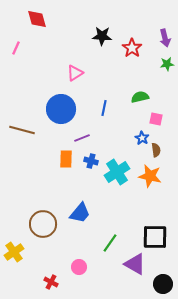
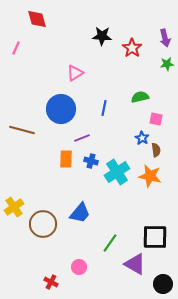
yellow cross: moved 45 px up
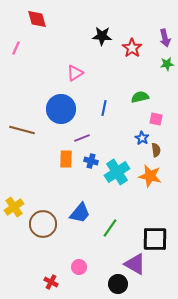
black square: moved 2 px down
green line: moved 15 px up
black circle: moved 45 px left
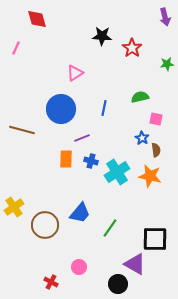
purple arrow: moved 21 px up
brown circle: moved 2 px right, 1 px down
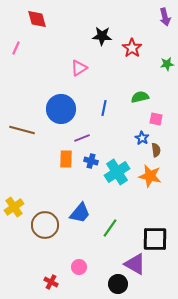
pink triangle: moved 4 px right, 5 px up
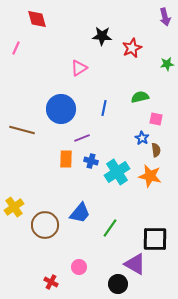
red star: rotated 12 degrees clockwise
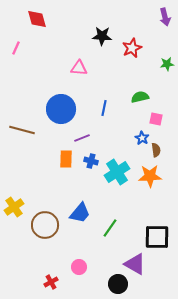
pink triangle: rotated 36 degrees clockwise
orange star: rotated 15 degrees counterclockwise
black square: moved 2 px right, 2 px up
red cross: rotated 32 degrees clockwise
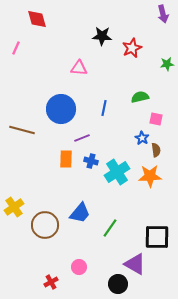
purple arrow: moved 2 px left, 3 px up
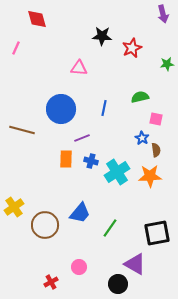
black square: moved 4 px up; rotated 12 degrees counterclockwise
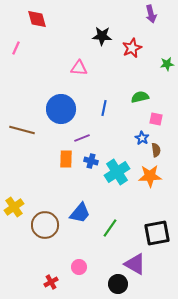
purple arrow: moved 12 px left
